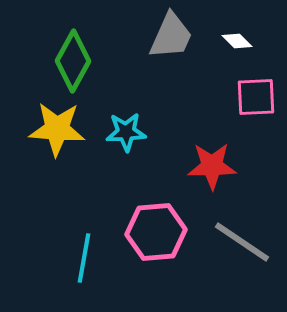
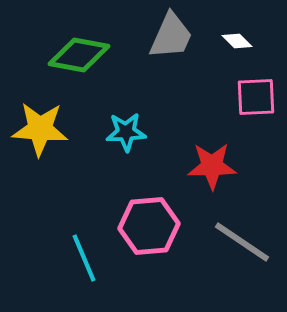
green diamond: moved 6 px right, 6 px up; rotated 72 degrees clockwise
yellow star: moved 17 px left
pink hexagon: moved 7 px left, 6 px up
cyan line: rotated 33 degrees counterclockwise
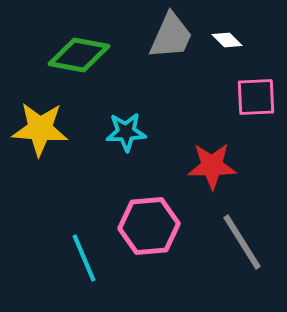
white diamond: moved 10 px left, 1 px up
gray line: rotated 24 degrees clockwise
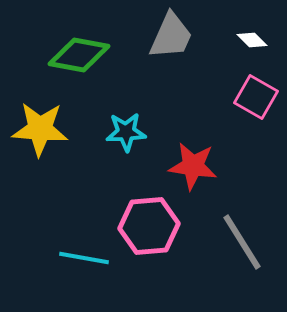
white diamond: moved 25 px right
pink square: rotated 33 degrees clockwise
red star: moved 19 px left; rotated 9 degrees clockwise
cyan line: rotated 57 degrees counterclockwise
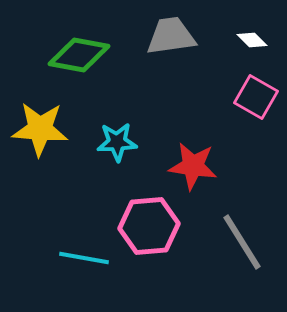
gray trapezoid: rotated 122 degrees counterclockwise
cyan star: moved 9 px left, 10 px down
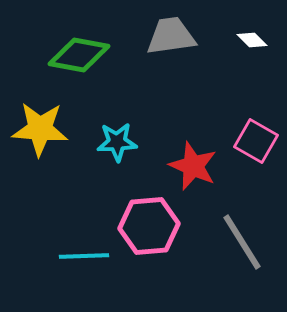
pink square: moved 44 px down
red star: rotated 15 degrees clockwise
cyan line: moved 2 px up; rotated 12 degrees counterclockwise
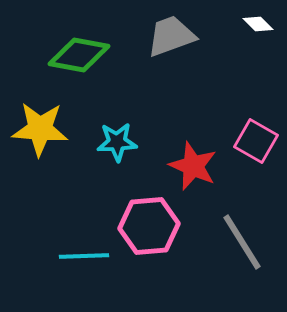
gray trapezoid: rotated 12 degrees counterclockwise
white diamond: moved 6 px right, 16 px up
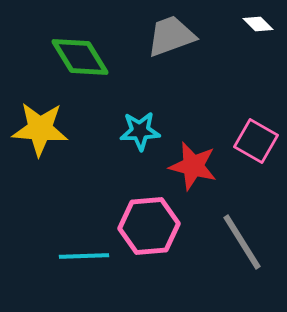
green diamond: moved 1 px right, 2 px down; rotated 48 degrees clockwise
cyan star: moved 23 px right, 11 px up
red star: rotated 9 degrees counterclockwise
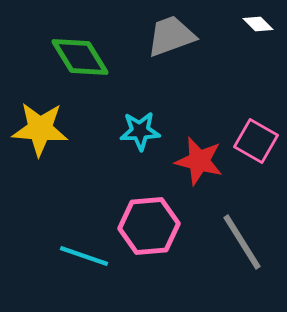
red star: moved 6 px right, 5 px up
cyan line: rotated 21 degrees clockwise
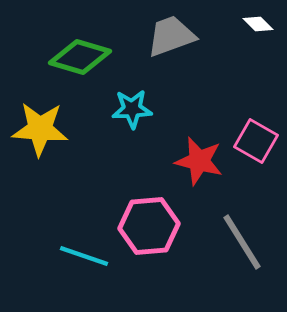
green diamond: rotated 42 degrees counterclockwise
cyan star: moved 8 px left, 22 px up
